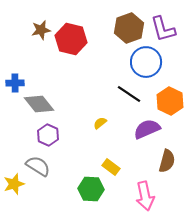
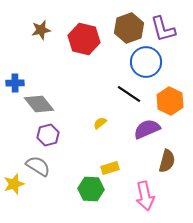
red hexagon: moved 13 px right
purple hexagon: rotated 20 degrees clockwise
yellow rectangle: moved 1 px left, 1 px down; rotated 54 degrees counterclockwise
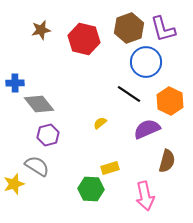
gray semicircle: moved 1 px left
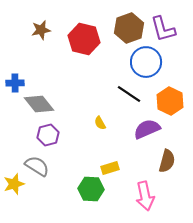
yellow semicircle: rotated 80 degrees counterclockwise
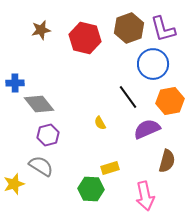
red hexagon: moved 1 px right, 1 px up
blue circle: moved 7 px right, 2 px down
black line: moved 1 px left, 3 px down; rotated 20 degrees clockwise
orange hexagon: rotated 24 degrees clockwise
gray semicircle: moved 4 px right
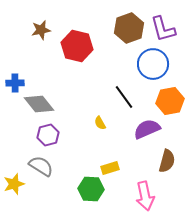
red hexagon: moved 8 px left, 8 px down
black line: moved 4 px left
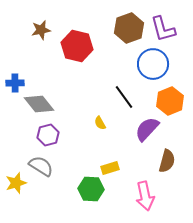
orange hexagon: rotated 12 degrees counterclockwise
purple semicircle: rotated 24 degrees counterclockwise
yellow star: moved 2 px right, 1 px up
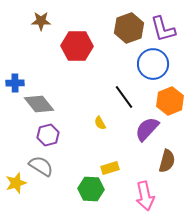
brown star: moved 9 px up; rotated 12 degrees clockwise
red hexagon: rotated 12 degrees counterclockwise
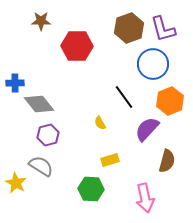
yellow rectangle: moved 8 px up
yellow star: rotated 25 degrees counterclockwise
pink arrow: moved 2 px down
